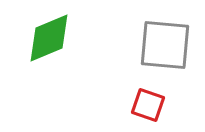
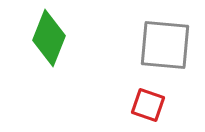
green diamond: rotated 46 degrees counterclockwise
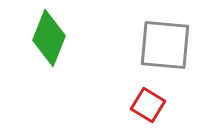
red square: rotated 12 degrees clockwise
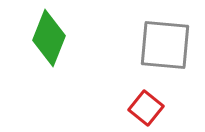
red square: moved 2 px left, 3 px down; rotated 8 degrees clockwise
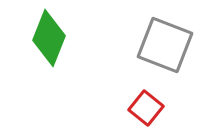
gray square: rotated 16 degrees clockwise
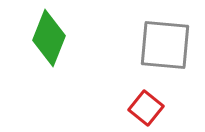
gray square: rotated 16 degrees counterclockwise
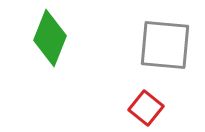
green diamond: moved 1 px right
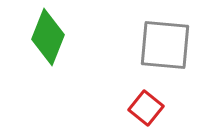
green diamond: moved 2 px left, 1 px up
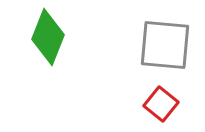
red square: moved 15 px right, 4 px up
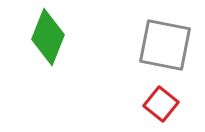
gray square: rotated 6 degrees clockwise
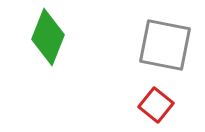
red square: moved 5 px left, 1 px down
